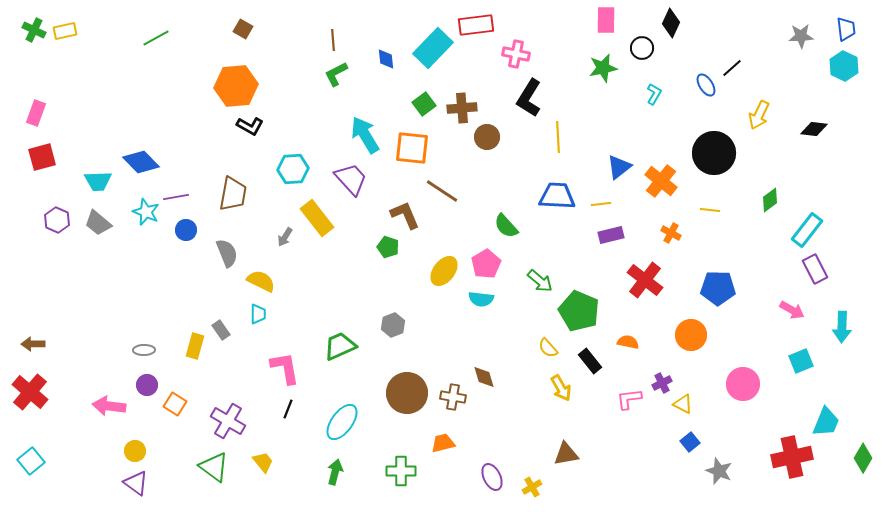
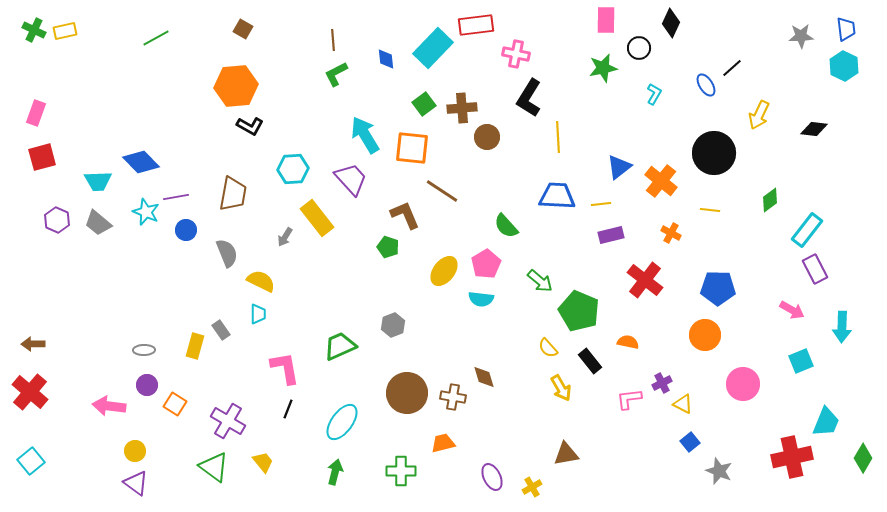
black circle at (642, 48): moved 3 px left
orange circle at (691, 335): moved 14 px right
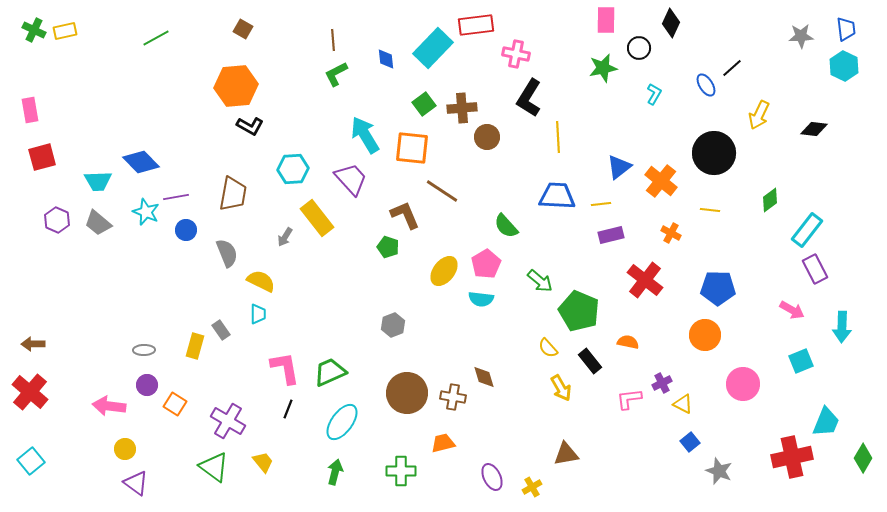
pink rectangle at (36, 113): moved 6 px left, 3 px up; rotated 30 degrees counterclockwise
green trapezoid at (340, 346): moved 10 px left, 26 px down
yellow circle at (135, 451): moved 10 px left, 2 px up
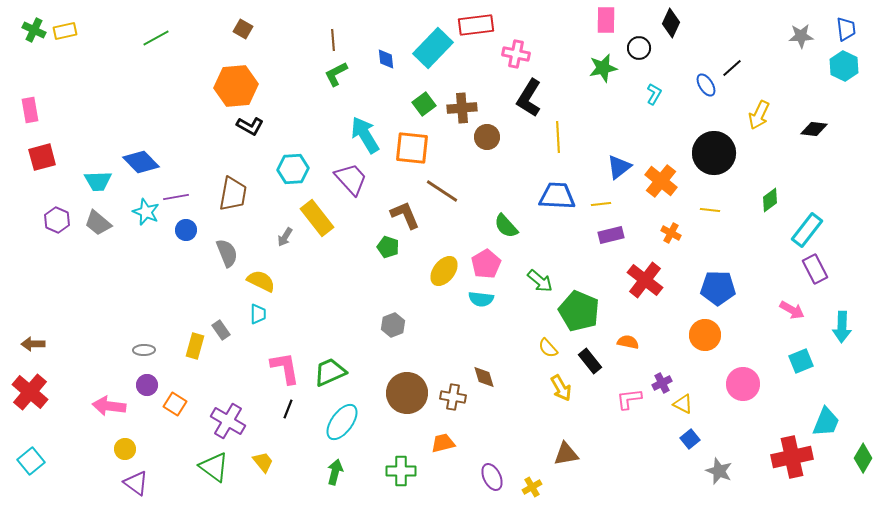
blue square at (690, 442): moved 3 px up
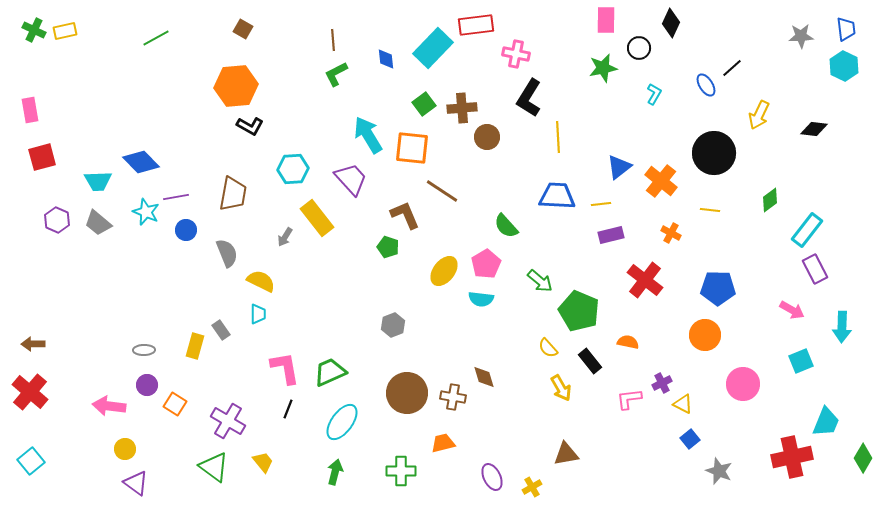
cyan arrow at (365, 135): moved 3 px right
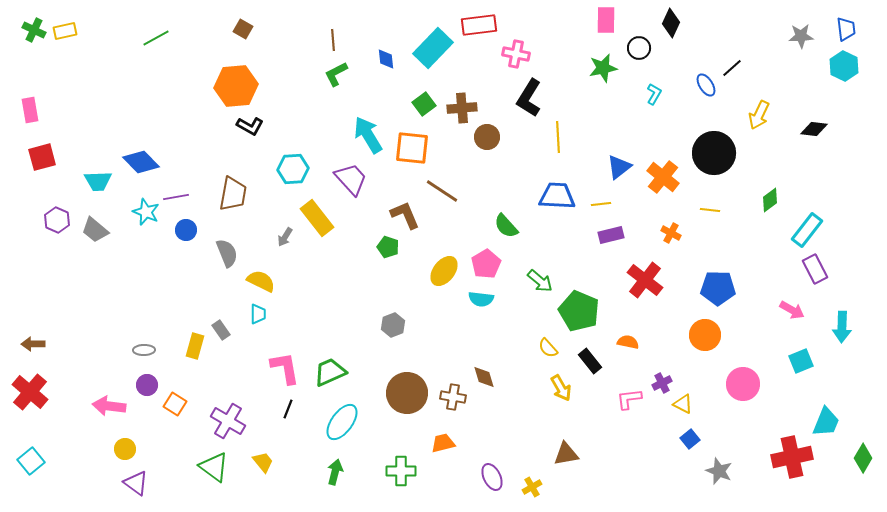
red rectangle at (476, 25): moved 3 px right
orange cross at (661, 181): moved 2 px right, 4 px up
gray trapezoid at (98, 223): moved 3 px left, 7 px down
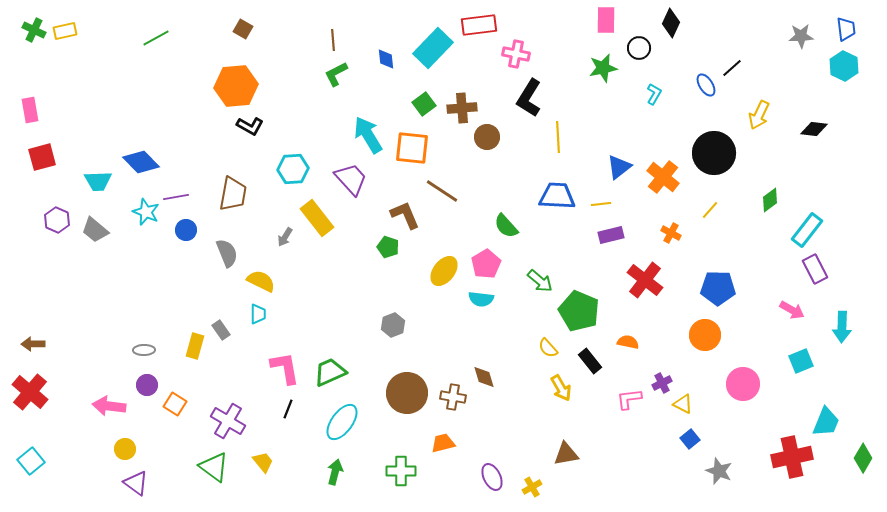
yellow line at (710, 210): rotated 54 degrees counterclockwise
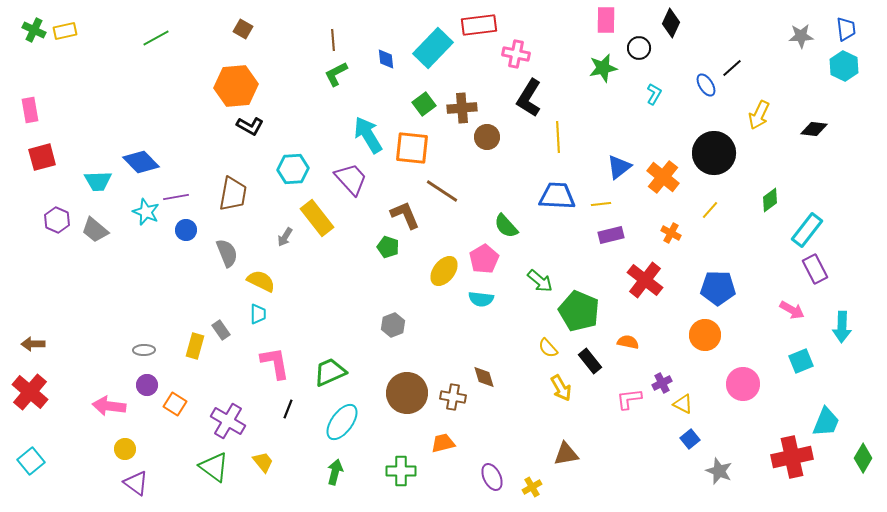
pink pentagon at (486, 264): moved 2 px left, 5 px up
pink L-shape at (285, 368): moved 10 px left, 5 px up
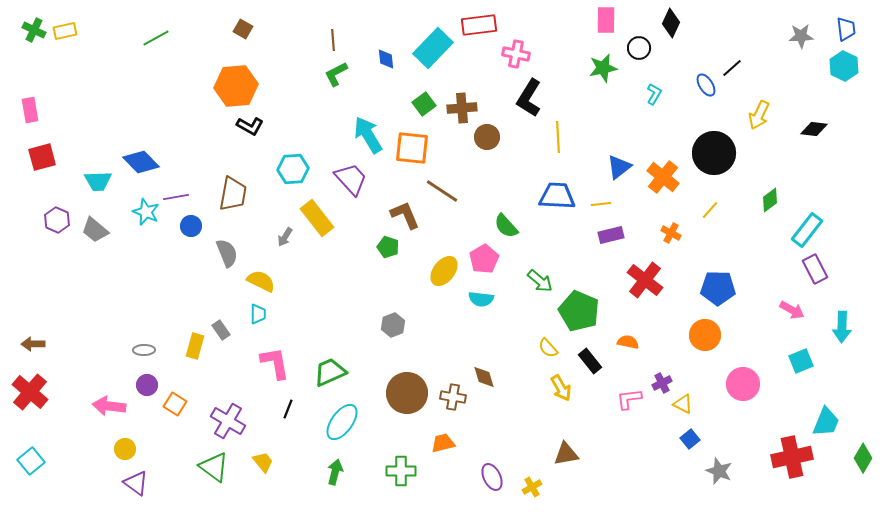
blue circle at (186, 230): moved 5 px right, 4 px up
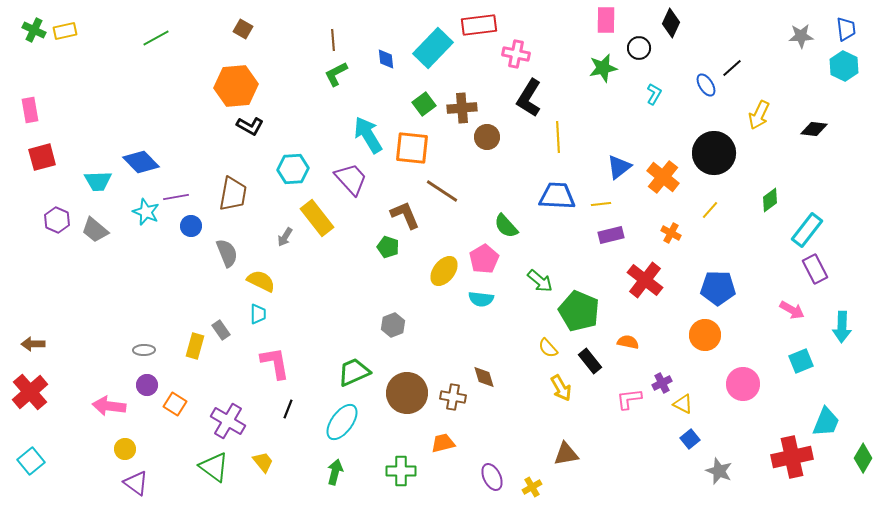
green trapezoid at (330, 372): moved 24 px right
red cross at (30, 392): rotated 9 degrees clockwise
